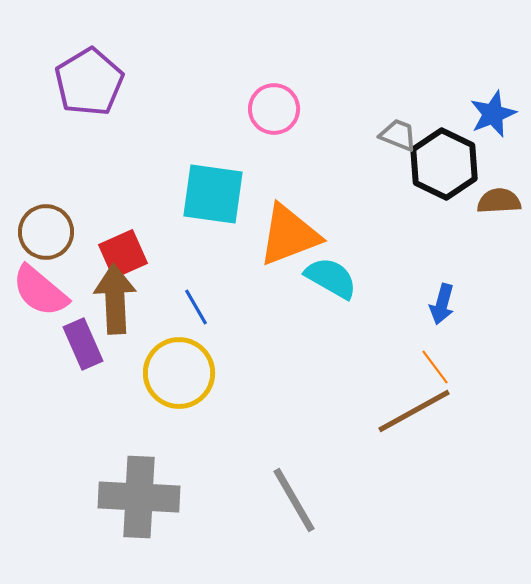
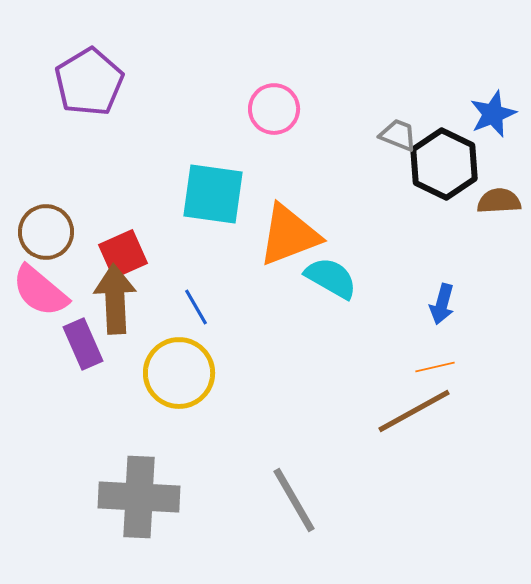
orange line: rotated 66 degrees counterclockwise
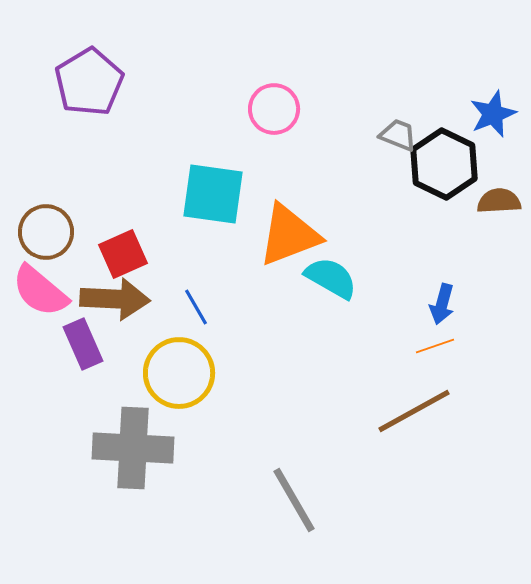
brown arrow: rotated 96 degrees clockwise
orange line: moved 21 px up; rotated 6 degrees counterclockwise
gray cross: moved 6 px left, 49 px up
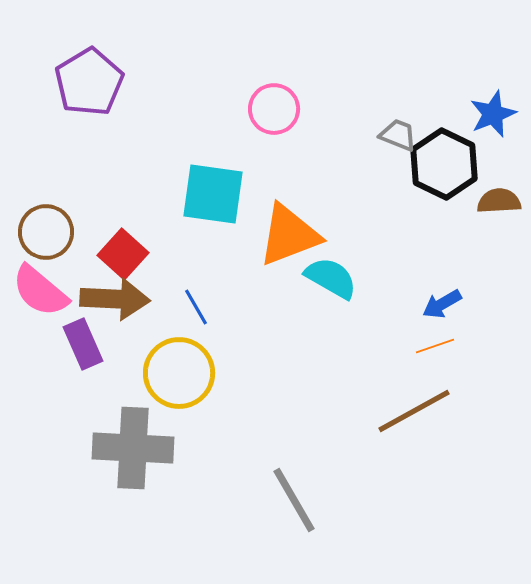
red square: rotated 24 degrees counterclockwise
blue arrow: rotated 45 degrees clockwise
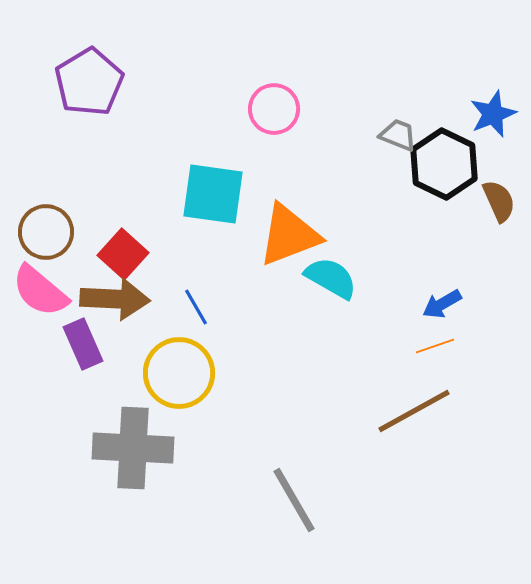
brown semicircle: rotated 69 degrees clockwise
